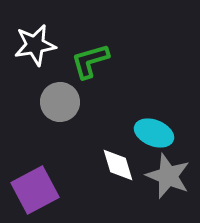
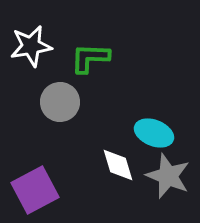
white star: moved 4 px left, 1 px down
green L-shape: moved 3 px up; rotated 18 degrees clockwise
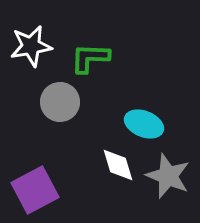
cyan ellipse: moved 10 px left, 9 px up
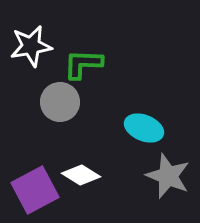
green L-shape: moved 7 px left, 6 px down
cyan ellipse: moved 4 px down
white diamond: moved 37 px left, 10 px down; rotated 42 degrees counterclockwise
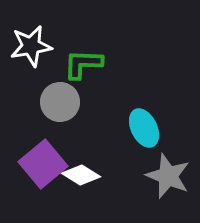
cyan ellipse: rotated 42 degrees clockwise
purple square: moved 8 px right, 26 px up; rotated 12 degrees counterclockwise
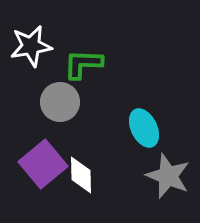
white diamond: rotated 57 degrees clockwise
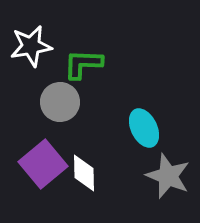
white diamond: moved 3 px right, 2 px up
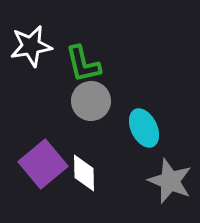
green L-shape: rotated 105 degrees counterclockwise
gray circle: moved 31 px right, 1 px up
gray star: moved 2 px right, 5 px down
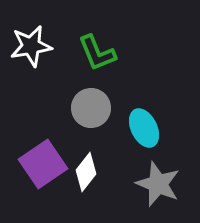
green L-shape: moved 14 px right, 11 px up; rotated 9 degrees counterclockwise
gray circle: moved 7 px down
purple square: rotated 6 degrees clockwise
white diamond: moved 2 px right, 1 px up; rotated 39 degrees clockwise
gray star: moved 12 px left, 3 px down
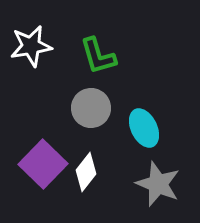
green L-shape: moved 1 px right, 3 px down; rotated 6 degrees clockwise
purple square: rotated 12 degrees counterclockwise
